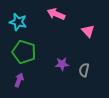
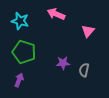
cyan star: moved 2 px right, 1 px up
pink triangle: rotated 24 degrees clockwise
purple star: moved 1 px right, 1 px up
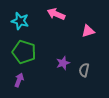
pink triangle: rotated 32 degrees clockwise
purple star: rotated 16 degrees counterclockwise
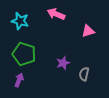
green pentagon: moved 2 px down
gray semicircle: moved 4 px down
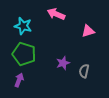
cyan star: moved 3 px right, 5 px down
gray semicircle: moved 3 px up
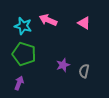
pink arrow: moved 8 px left, 6 px down
pink triangle: moved 4 px left, 8 px up; rotated 48 degrees clockwise
purple star: moved 2 px down
purple arrow: moved 3 px down
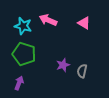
gray semicircle: moved 2 px left
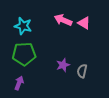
pink arrow: moved 15 px right
green pentagon: rotated 20 degrees counterclockwise
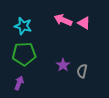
purple star: rotated 16 degrees counterclockwise
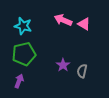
pink triangle: moved 1 px down
green pentagon: rotated 10 degrees counterclockwise
purple arrow: moved 2 px up
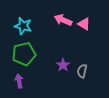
purple arrow: rotated 32 degrees counterclockwise
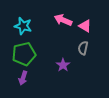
pink triangle: moved 1 px right, 2 px down
gray semicircle: moved 1 px right, 23 px up
purple arrow: moved 4 px right, 3 px up; rotated 152 degrees counterclockwise
